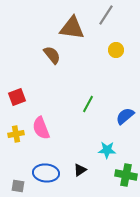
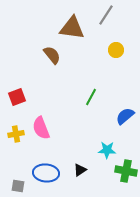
green line: moved 3 px right, 7 px up
green cross: moved 4 px up
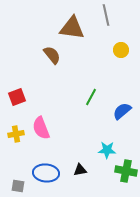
gray line: rotated 45 degrees counterclockwise
yellow circle: moved 5 px right
blue semicircle: moved 3 px left, 5 px up
black triangle: rotated 24 degrees clockwise
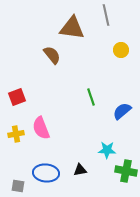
green line: rotated 48 degrees counterclockwise
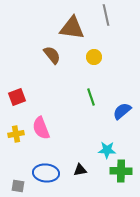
yellow circle: moved 27 px left, 7 px down
green cross: moved 5 px left; rotated 10 degrees counterclockwise
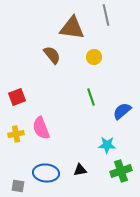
cyan star: moved 5 px up
green cross: rotated 20 degrees counterclockwise
